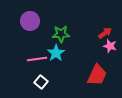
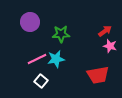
purple circle: moved 1 px down
red arrow: moved 2 px up
cyan star: moved 6 px down; rotated 24 degrees clockwise
pink line: rotated 18 degrees counterclockwise
red trapezoid: moved 1 px right; rotated 55 degrees clockwise
white square: moved 1 px up
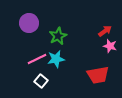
purple circle: moved 1 px left, 1 px down
green star: moved 3 px left, 2 px down; rotated 24 degrees counterclockwise
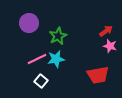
red arrow: moved 1 px right
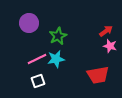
white square: moved 3 px left; rotated 32 degrees clockwise
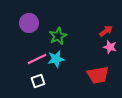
pink star: moved 1 px down
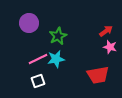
pink line: moved 1 px right
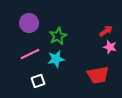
pink line: moved 8 px left, 5 px up
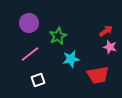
pink line: rotated 12 degrees counterclockwise
cyan star: moved 15 px right
white square: moved 1 px up
